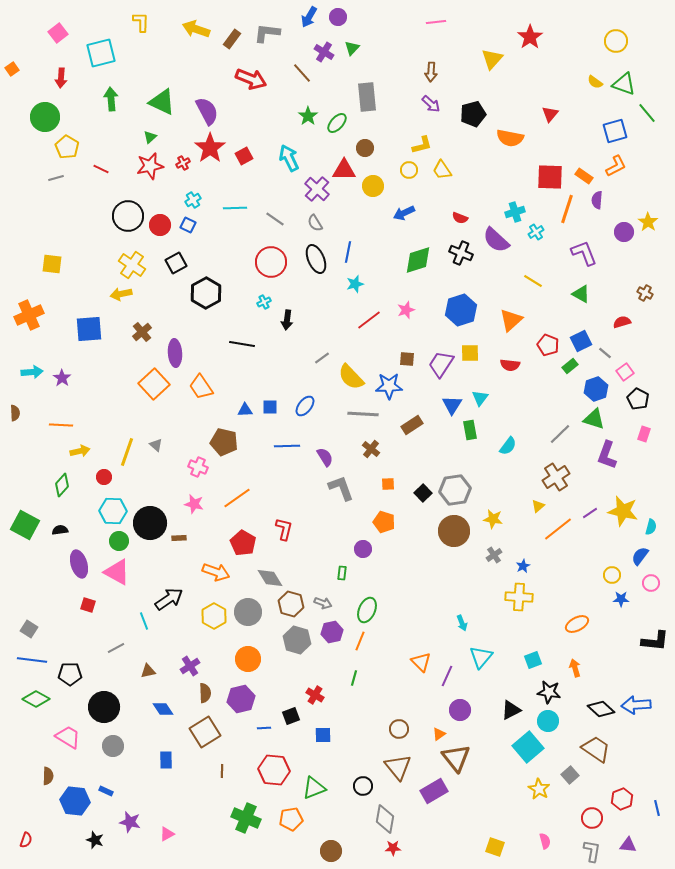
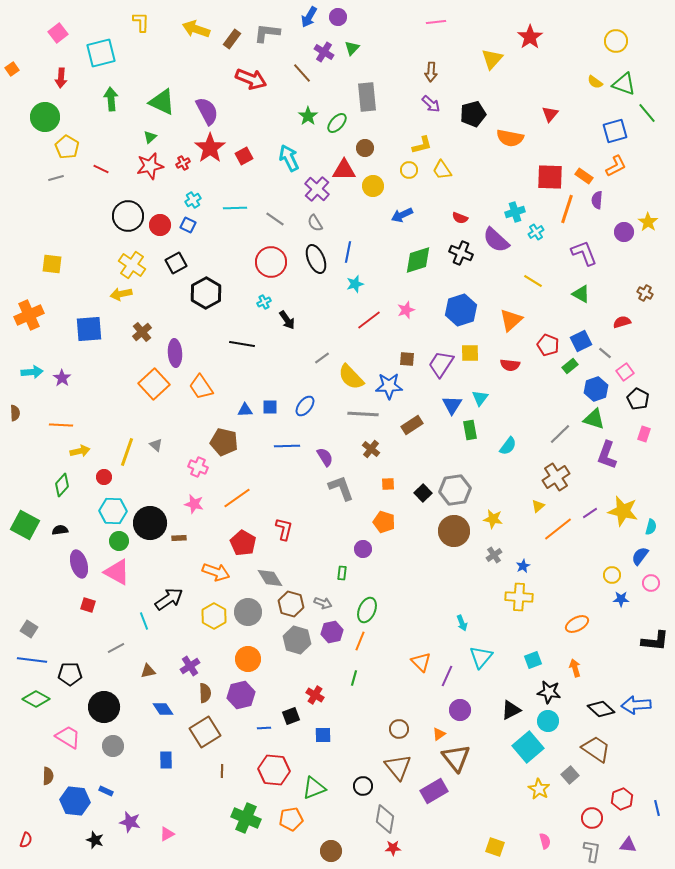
blue arrow at (404, 213): moved 2 px left, 2 px down
black arrow at (287, 320): rotated 42 degrees counterclockwise
purple hexagon at (241, 699): moved 4 px up
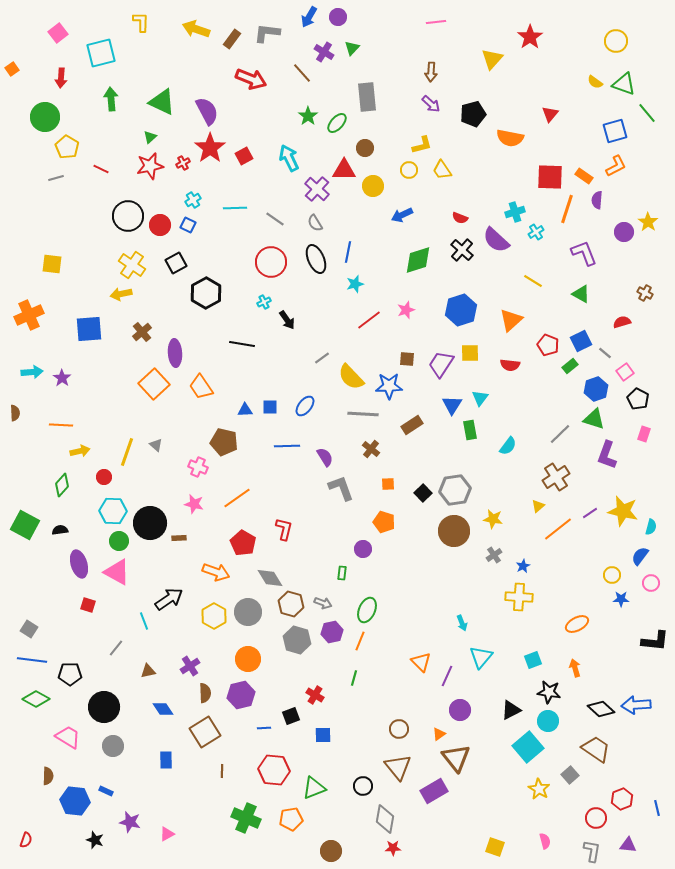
black cross at (461, 253): moved 1 px right, 3 px up; rotated 20 degrees clockwise
gray line at (116, 648): rotated 24 degrees counterclockwise
red circle at (592, 818): moved 4 px right
